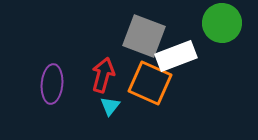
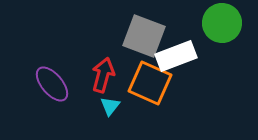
purple ellipse: rotated 45 degrees counterclockwise
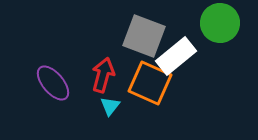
green circle: moved 2 px left
white rectangle: rotated 18 degrees counterclockwise
purple ellipse: moved 1 px right, 1 px up
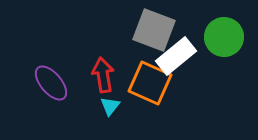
green circle: moved 4 px right, 14 px down
gray square: moved 10 px right, 6 px up
red arrow: rotated 24 degrees counterclockwise
purple ellipse: moved 2 px left
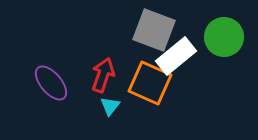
red arrow: rotated 28 degrees clockwise
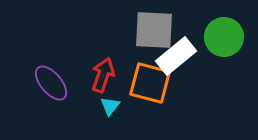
gray square: rotated 18 degrees counterclockwise
orange square: rotated 9 degrees counterclockwise
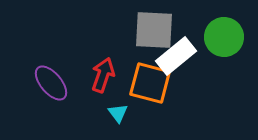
cyan triangle: moved 8 px right, 7 px down; rotated 15 degrees counterclockwise
